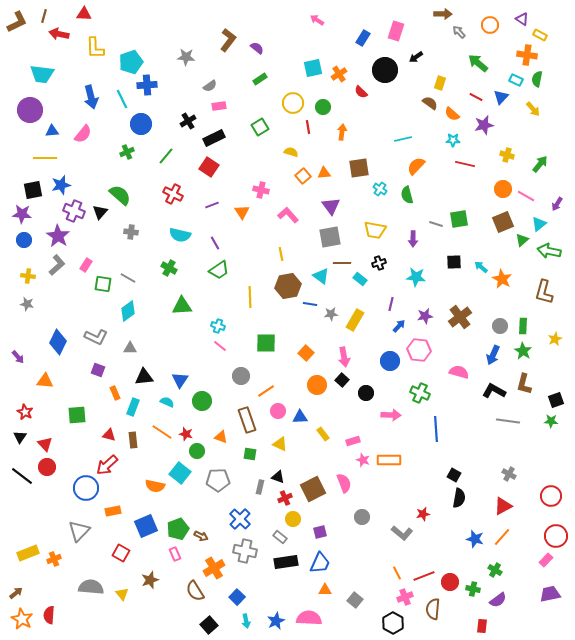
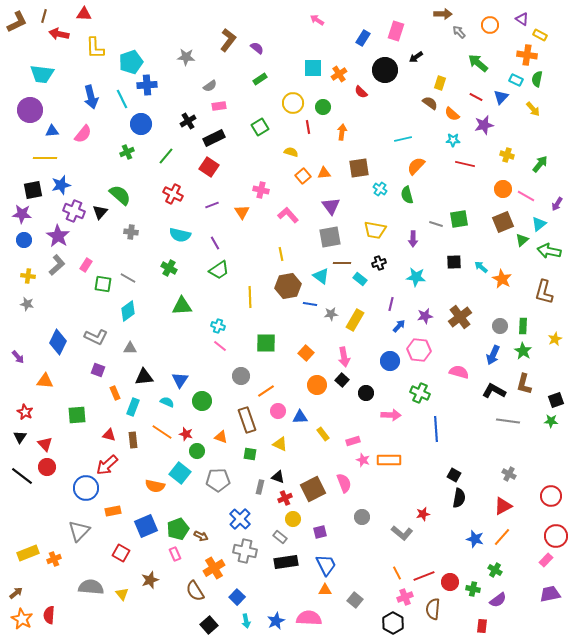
cyan square at (313, 68): rotated 12 degrees clockwise
blue trapezoid at (320, 563): moved 6 px right, 2 px down; rotated 50 degrees counterclockwise
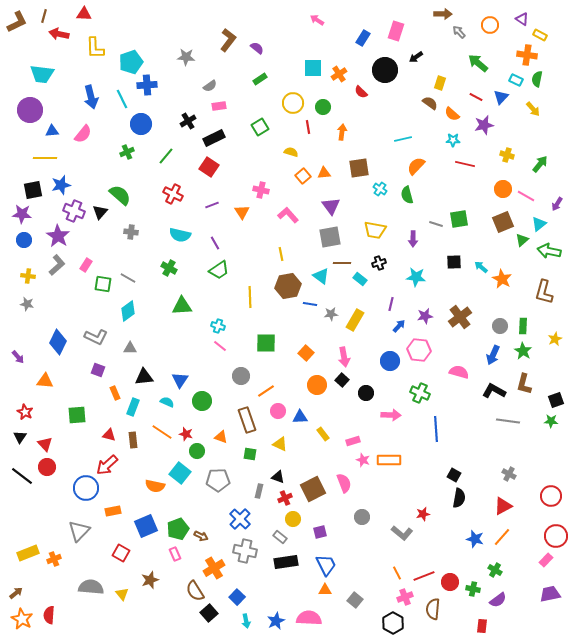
gray rectangle at (260, 487): moved 1 px left, 4 px down
black square at (209, 625): moved 12 px up
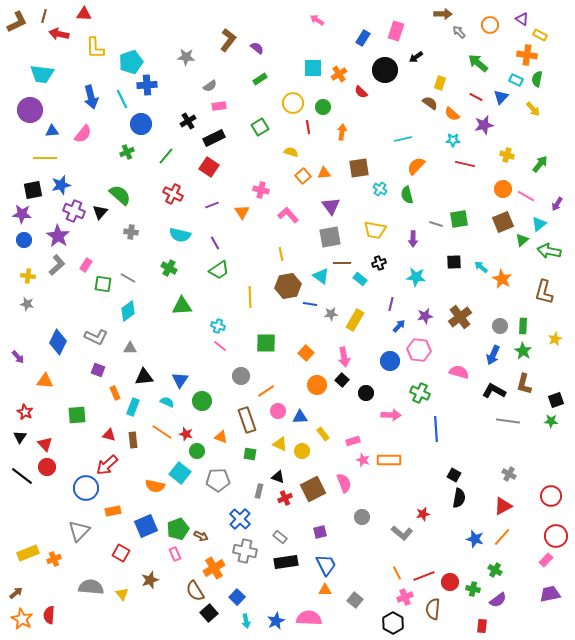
yellow circle at (293, 519): moved 9 px right, 68 px up
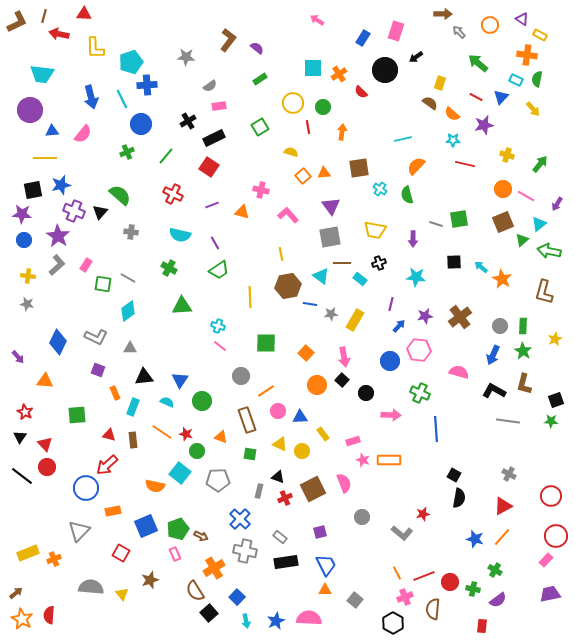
orange triangle at (242, 212): rotated 42 degrees counterclockwise
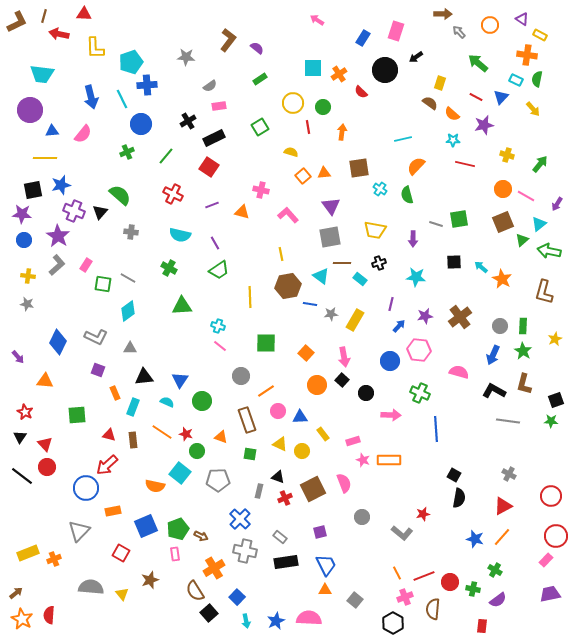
pink rectangle at (175, 554): rotated 16 degrees clockwise
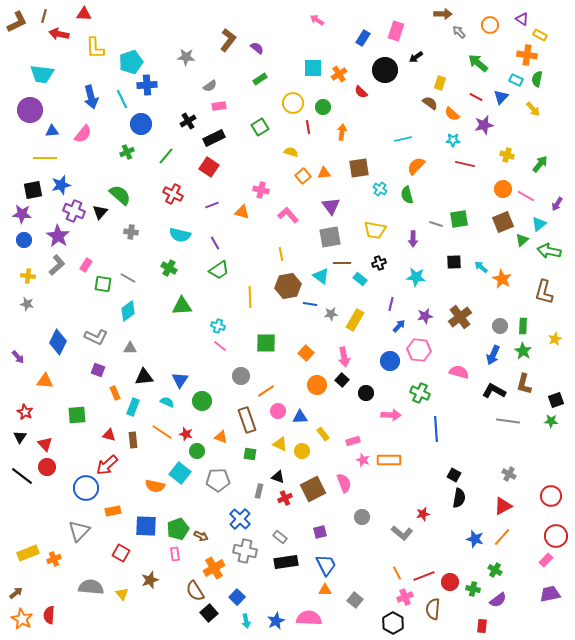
blue square at (146, 526): rotated 25 degrees clockwise
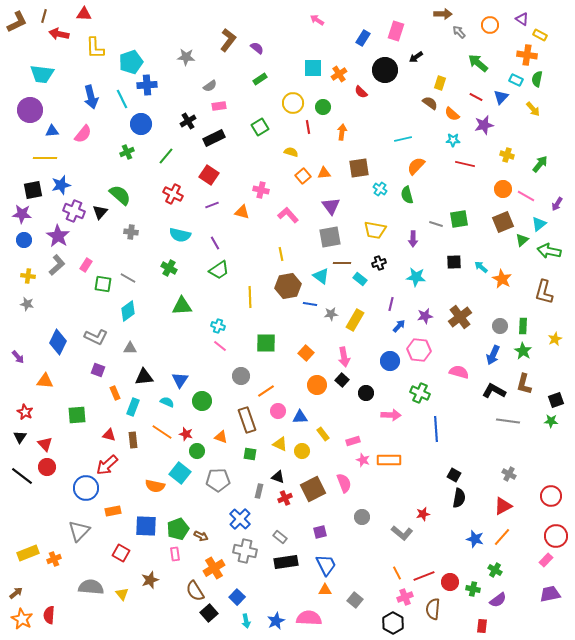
red square at (209, 167): moved 8 px down
